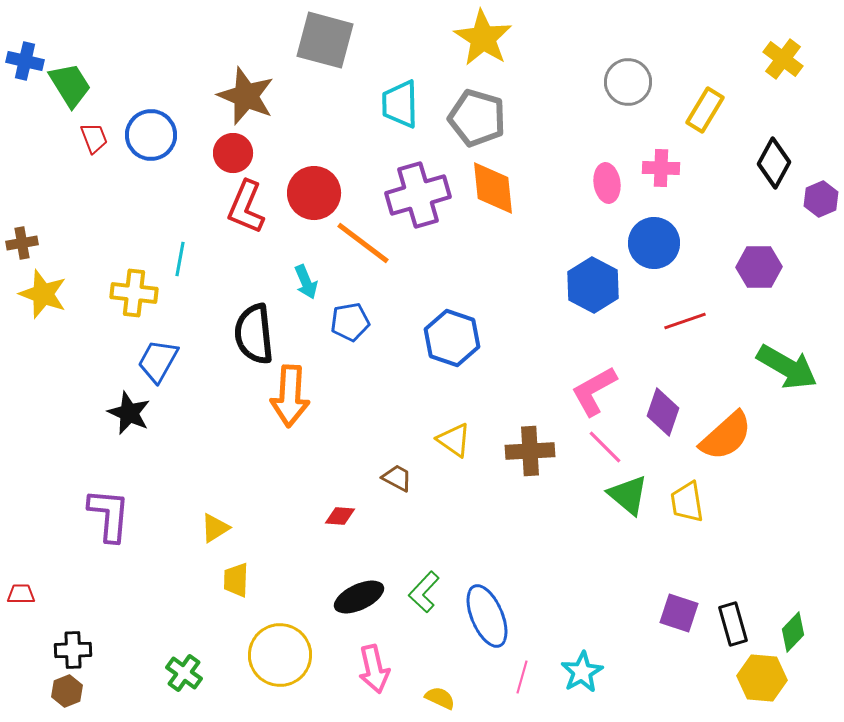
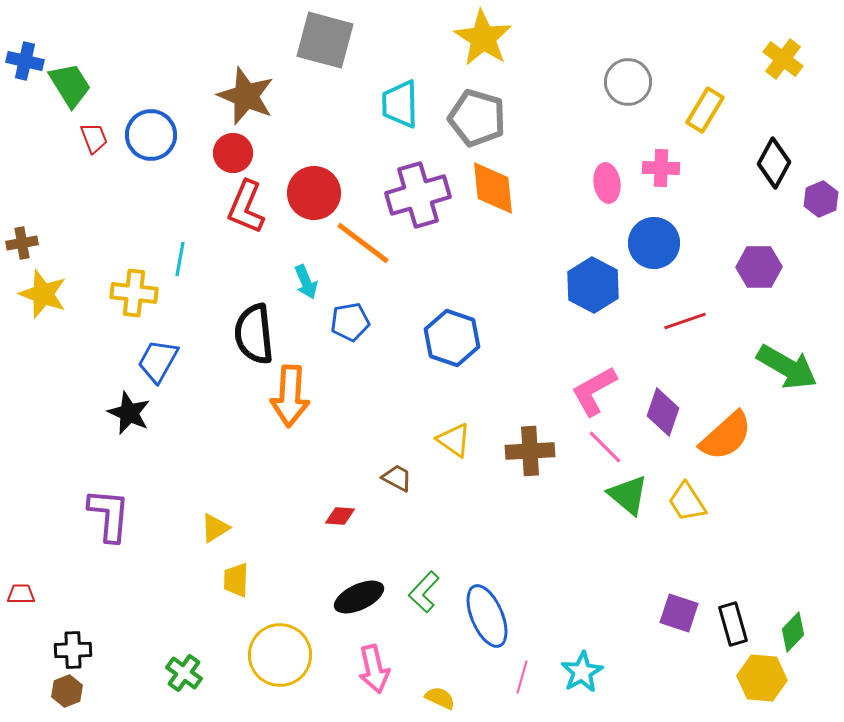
yellow trapezoid at (687, 502): rotated 24 degrees counterclockwise
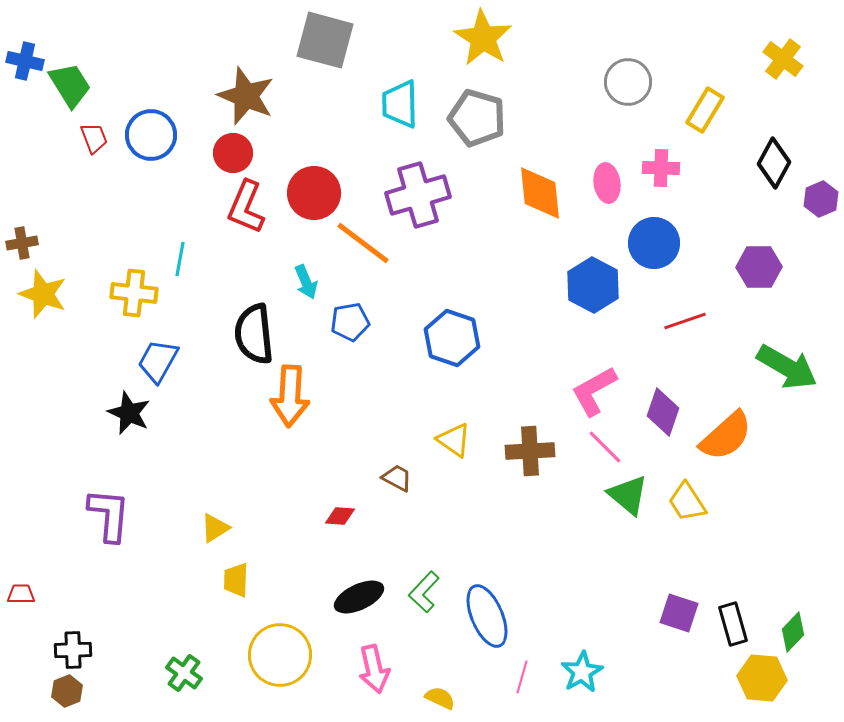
orange diamond at (493, 188): moved 47 px right, 5 px down
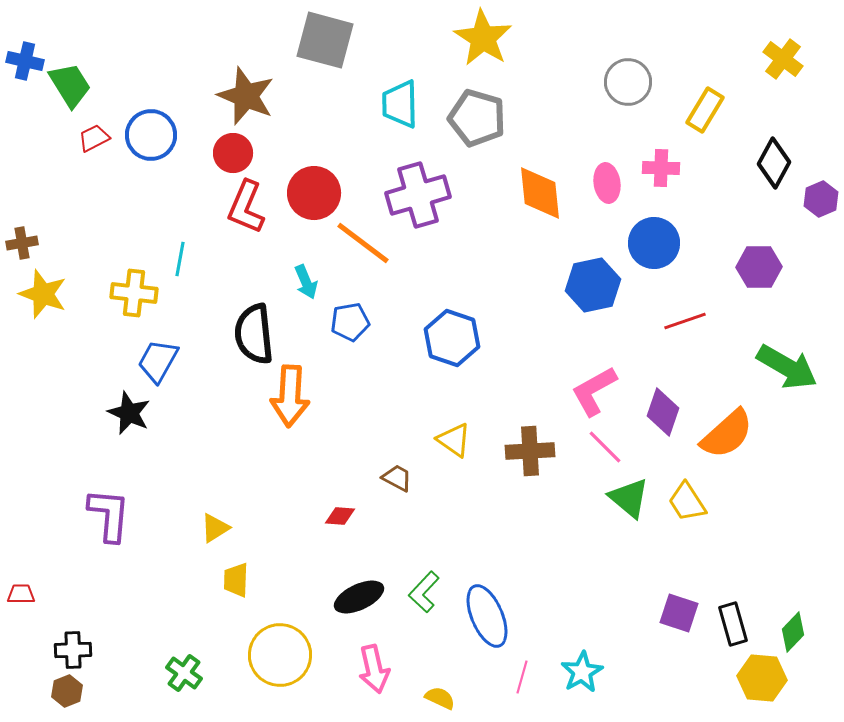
red trapezoid at (94, 138): rotated 96 degrees counterclockwise
blue hexagon at (593, 285): rotated 20 degrees clockwise
orange semicircle at (726, 436): moved 1 px right, 2 px up
green triangle at (628, 495): moved 1 px right, 3 px down
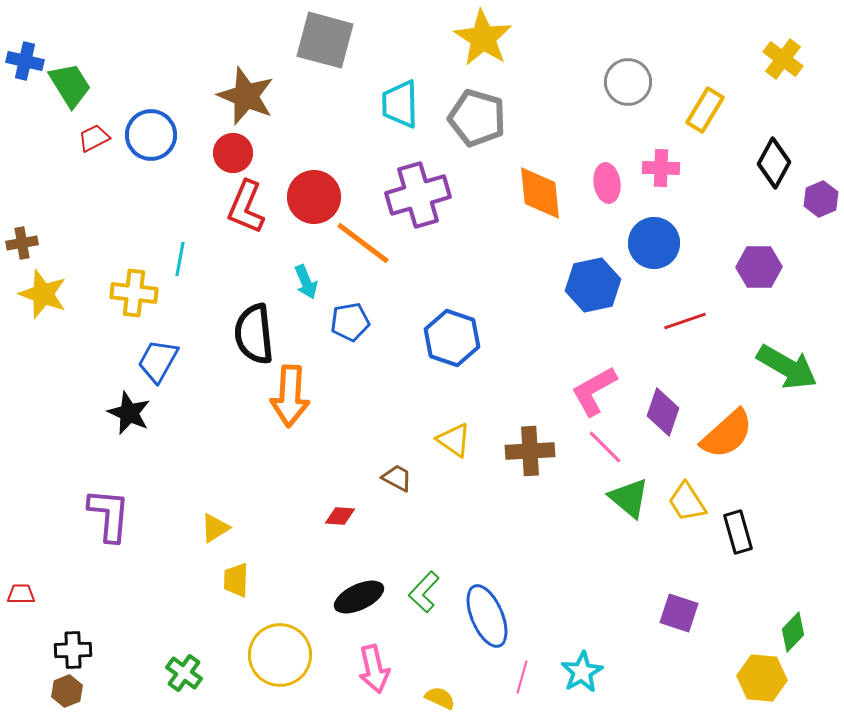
red circle at (314, 193): moved 4 px down
black rectangle at (733, 624): moved 5 px right, 92 px up
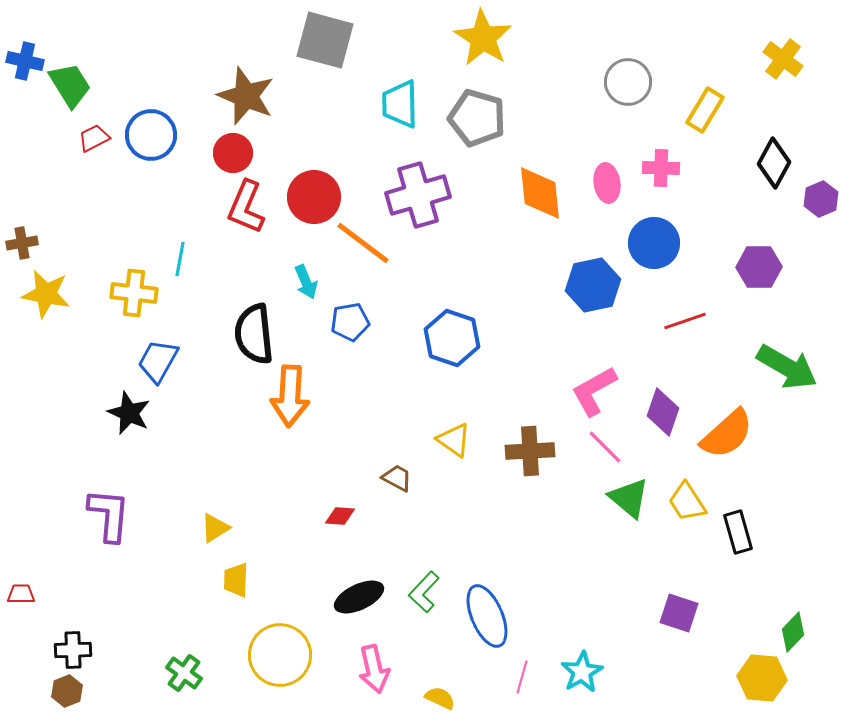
yellow star at (43, 294): moved 3 px right; rotated 9 degrees counterclockwise
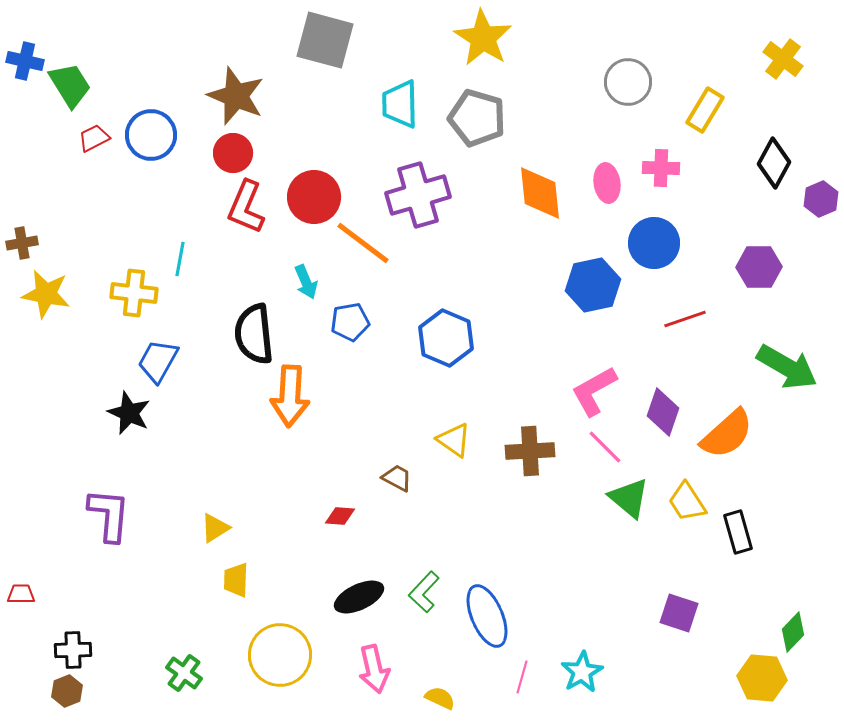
brown star at (246, 96): moved 10 px left
red line at (685, 321): moved 2 px up
blue hexagon at (452, 338): moved 6 px left; rotated 4 degrees clockwise
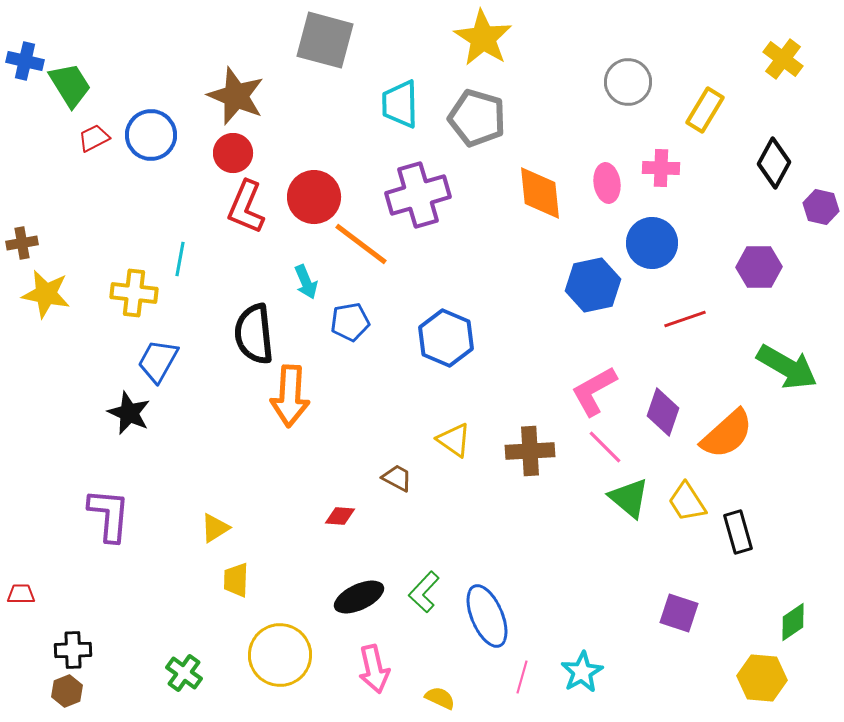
purple hexagon at (821, 199): moved 8 px down; rotated 24 degrees counterclockwise
orange line at (363, 243): moved 2 px left, 1 px down
blue circle at (654, 243): moved 2 px left
green diamond at (793, 632): moved 10 px up; rotated 12 degrees clockwise
